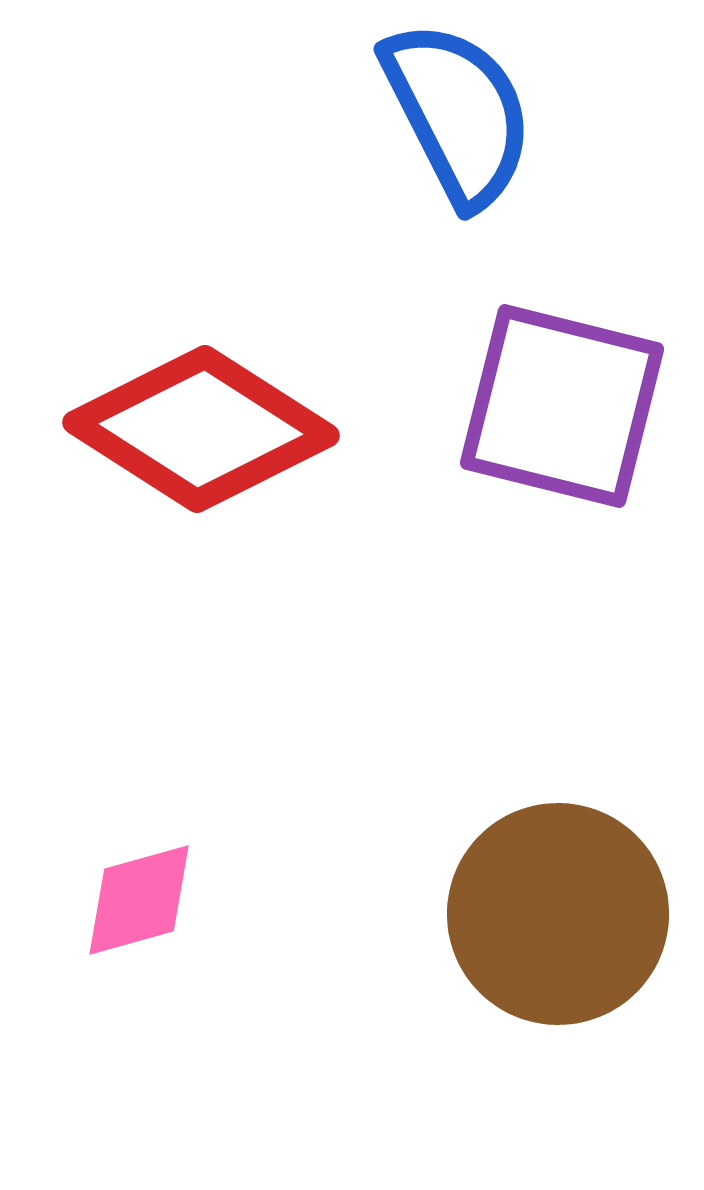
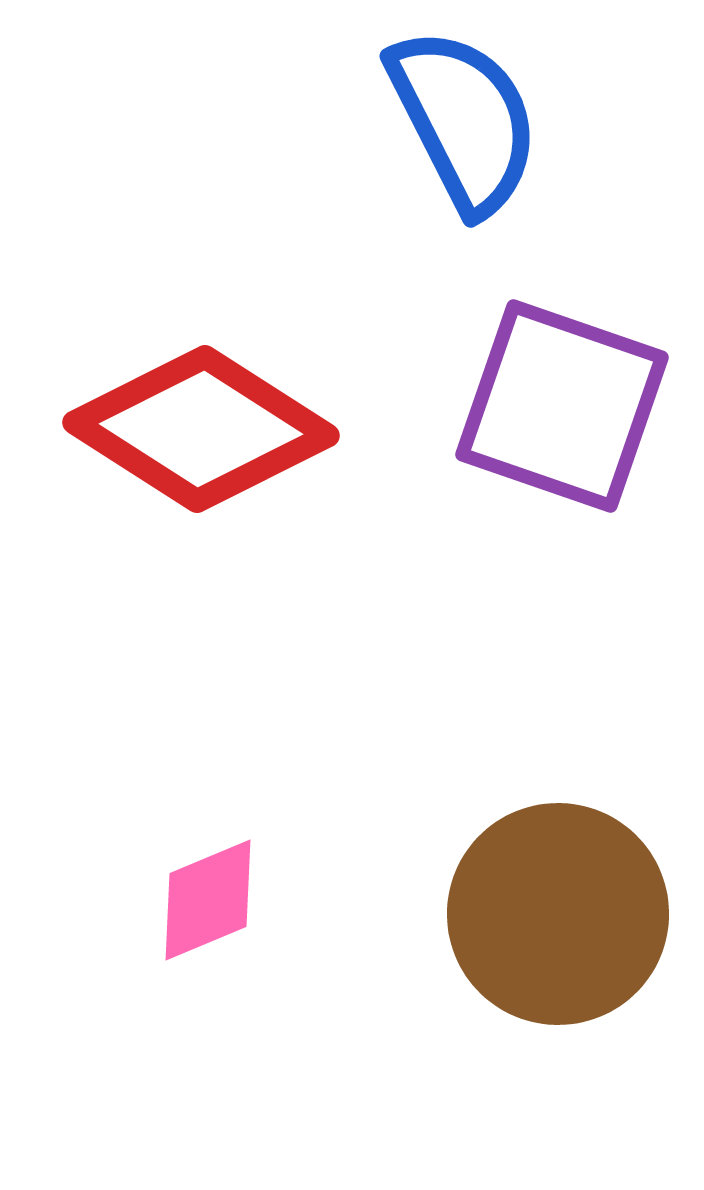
blue semicircle: moved 6 px right, 7 px down
purple square: rotated 5 degrees clockwise
pink diamond: moved 69 px right; rotated 7 degrees counterclockwise
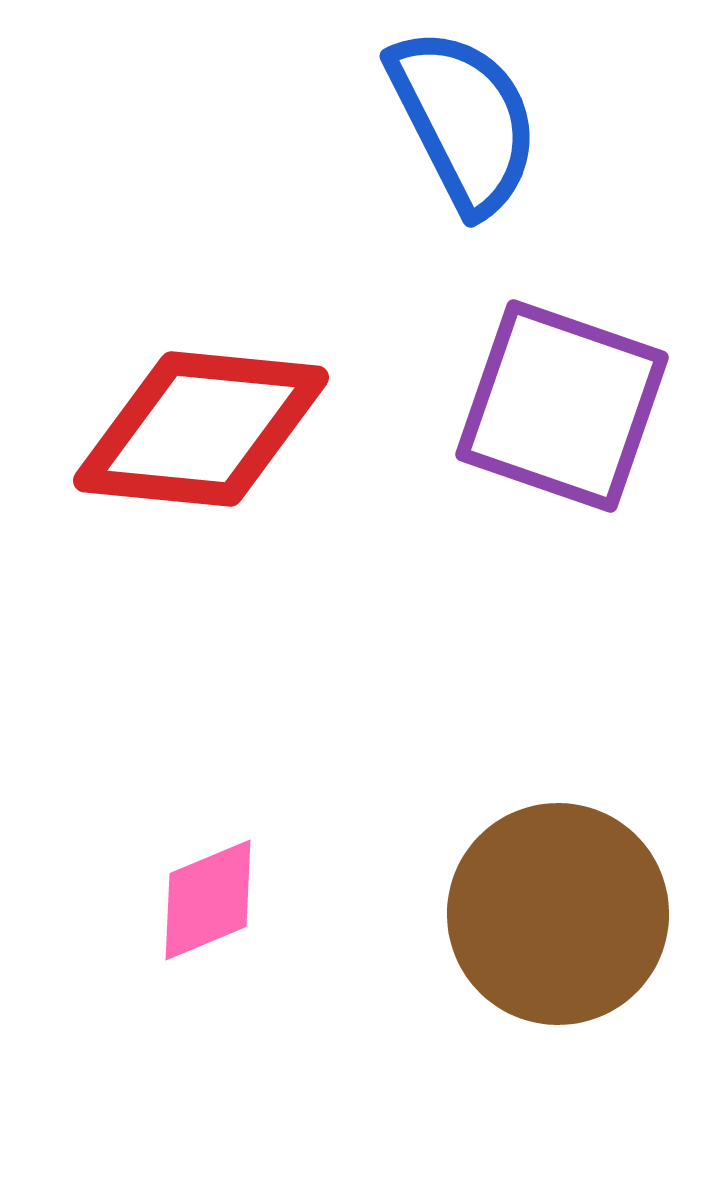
red diamond: rotated 27 degrees counterclockwise
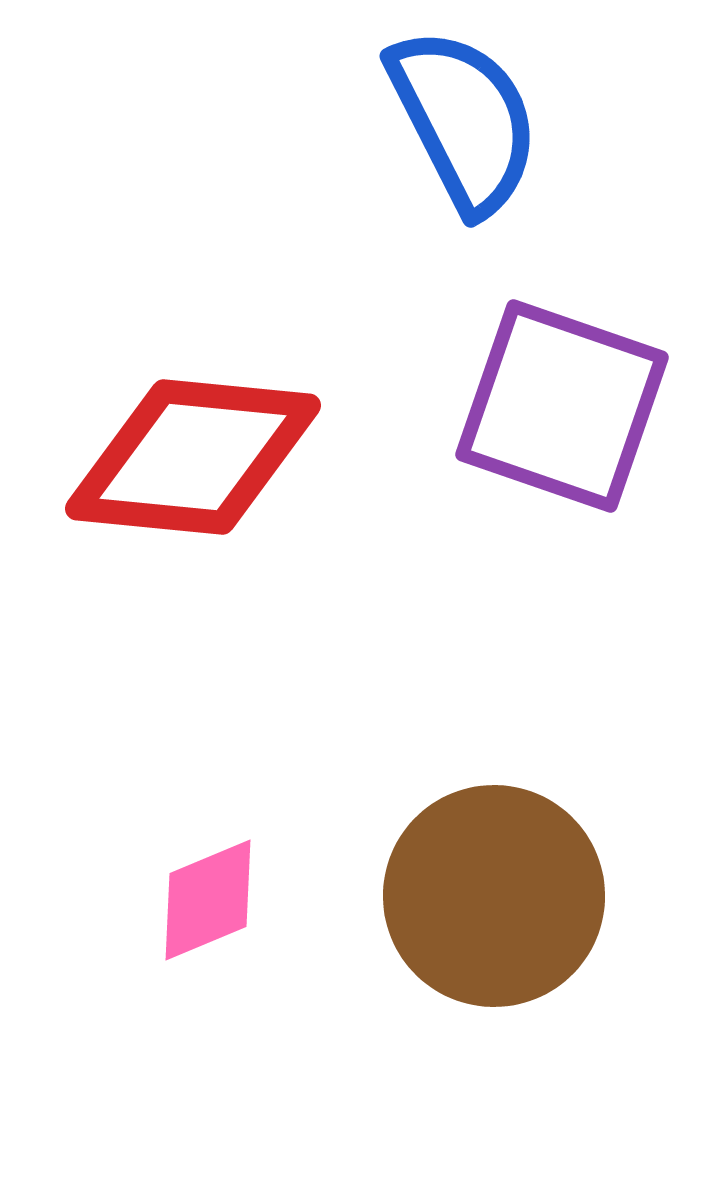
red diamond: moved 8 px left, 28 px down
brown circle: moved 64 px left, 18 px up
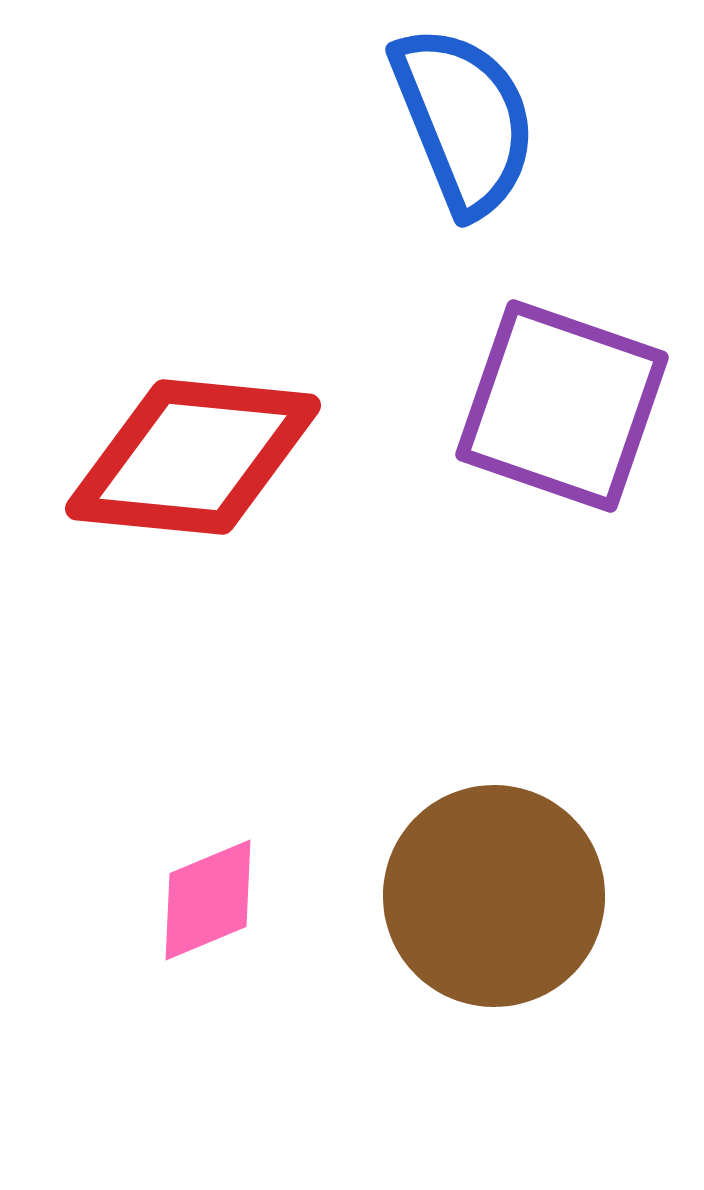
blue semicircle: rotated 5 degrees clockwise
